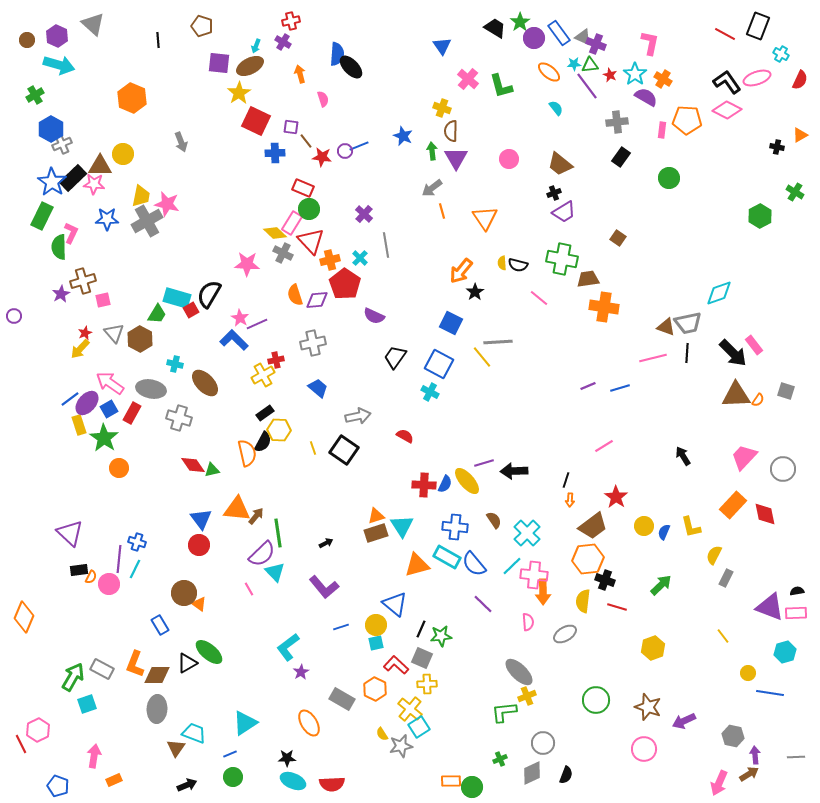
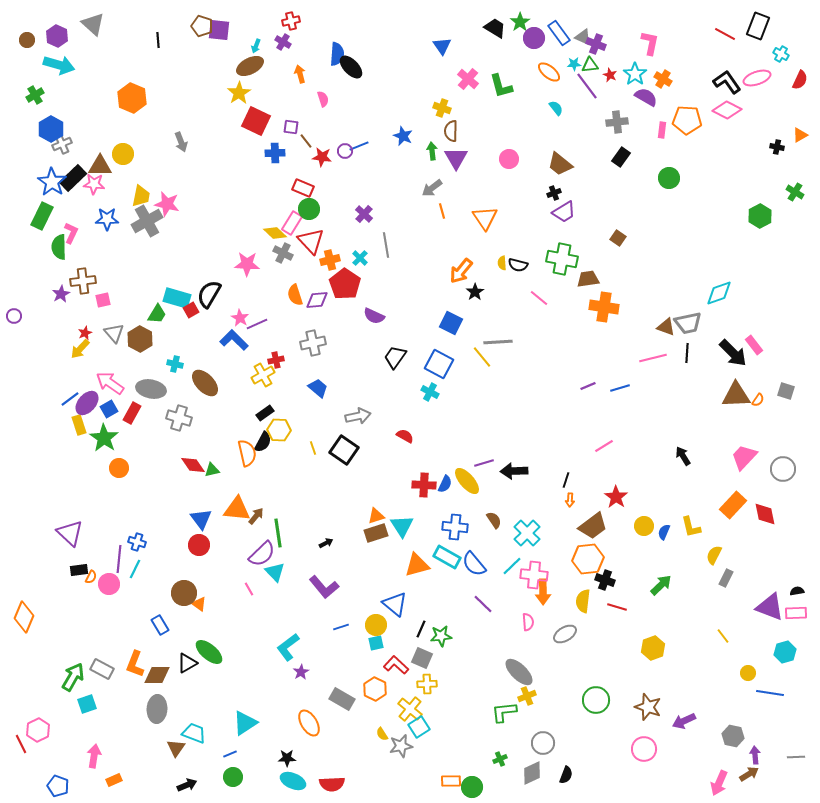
purple square at (219, 63): moved 33 px up
brown cross at (83, 281): rotated 10 degrees clockwise
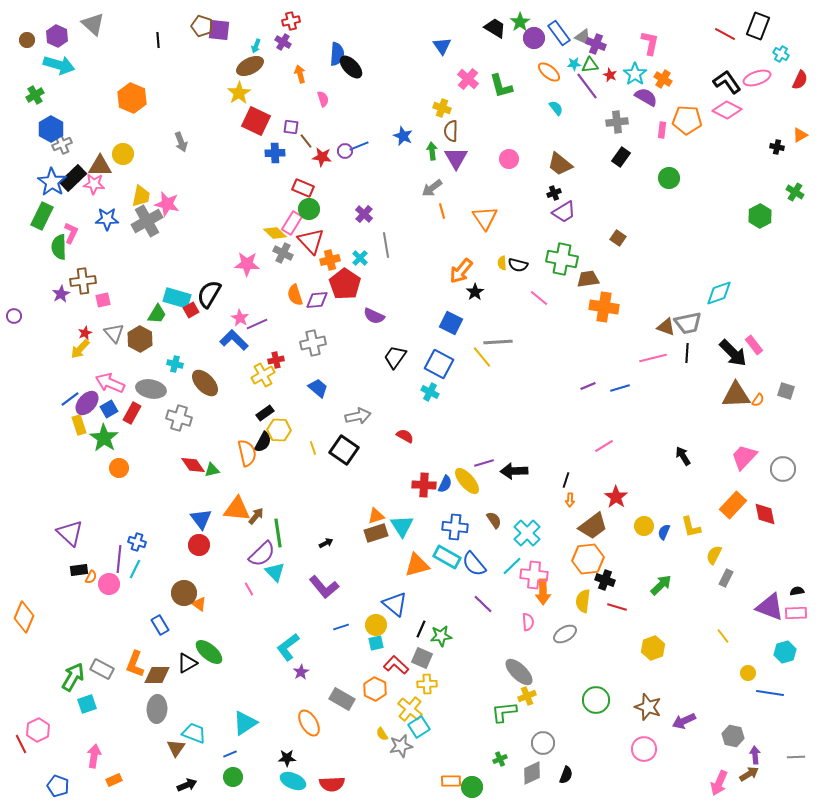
pink arrow at (110, 383): rotated 12 degrees counterclockwise
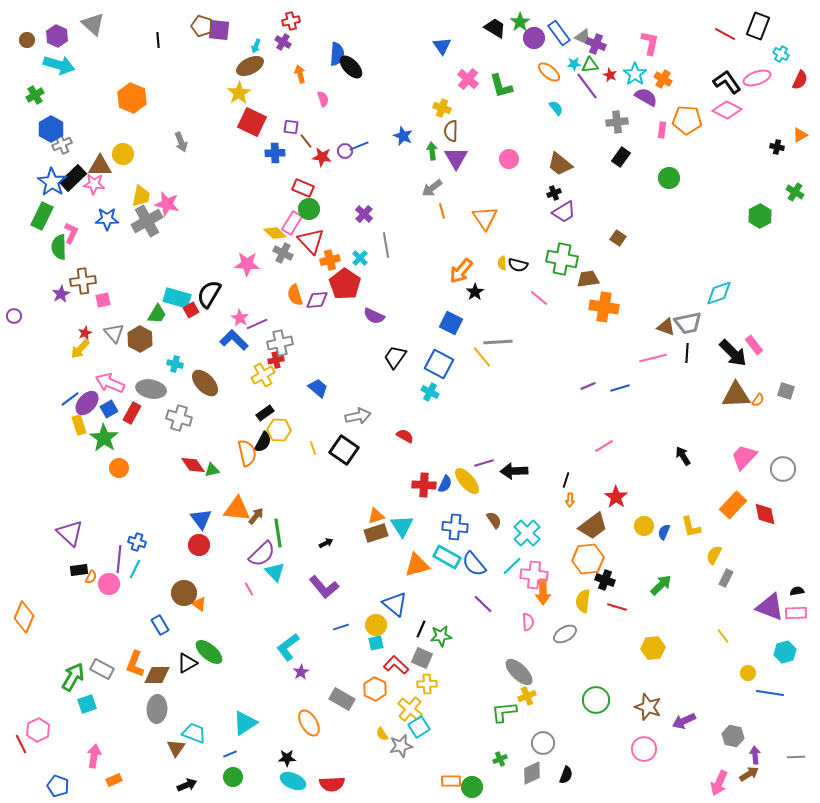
red square at (256, 121): moved 4 px left, 1 px down
gray cross at (313, 343): moved 33 px left
yellow hexagon at (653, 648): rotated 15 degrees clockwise
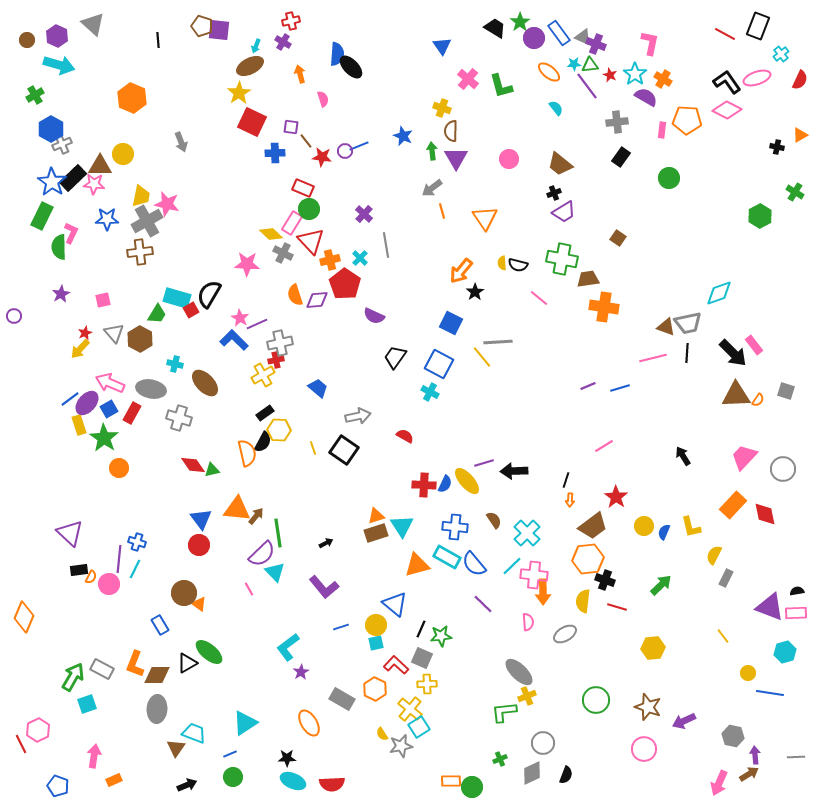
cyan cross at (781, 54): rotated 21 degrees clockwise
yellow diamond at (275, 233): moved 4 px left, 1 px down
brown cross at (83, 281): moved 57 px right, 29 px up
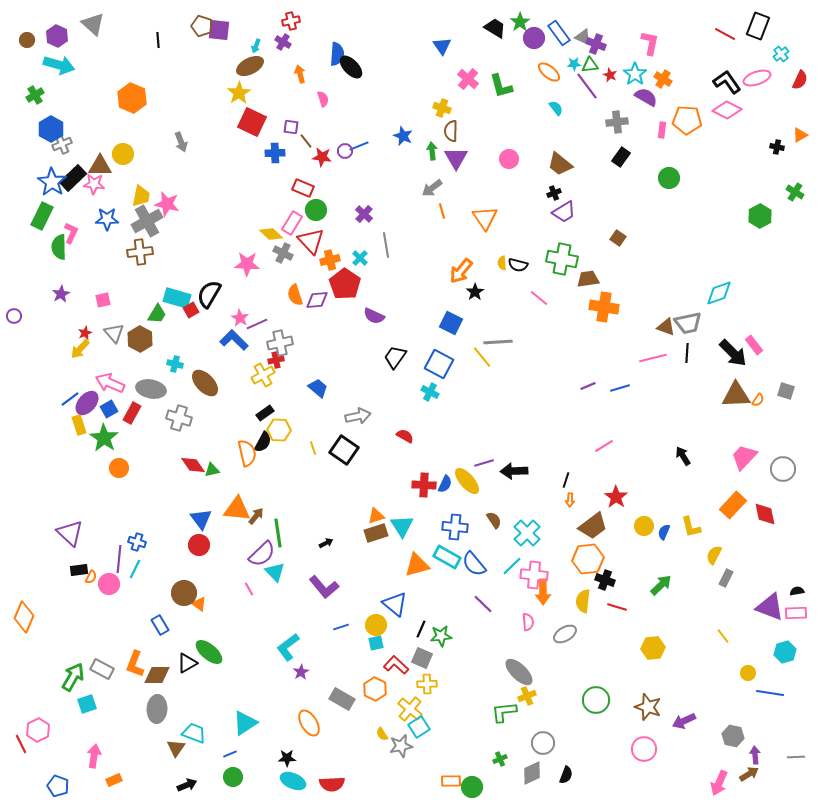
green circle at (309, 209): moved 7 px right, 1 px down
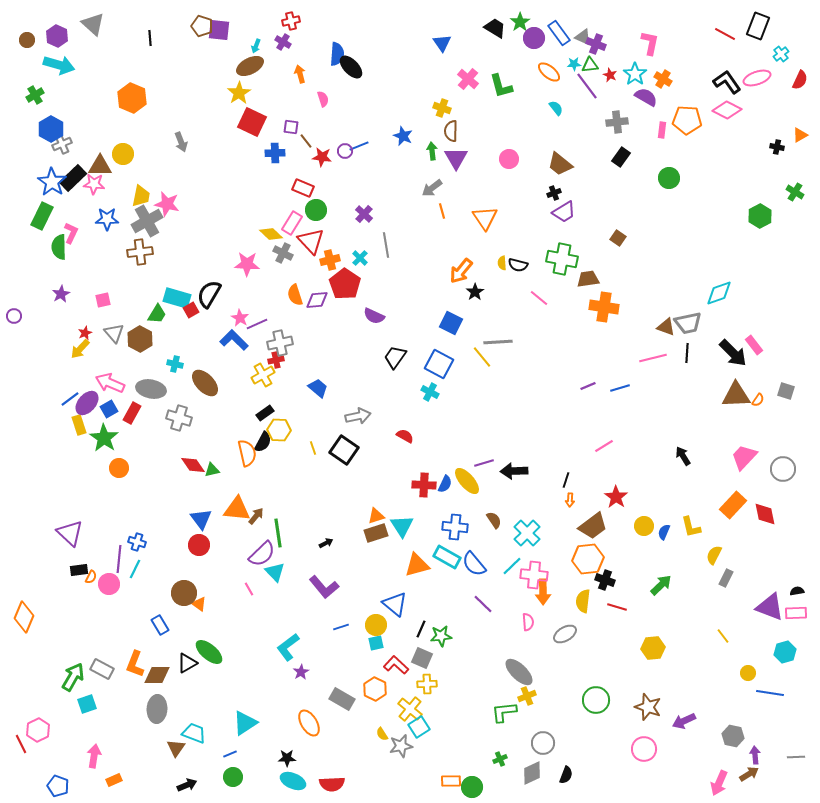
black line at (158, 40): moved 8 px left, 2 px up
blue triangle at (442, 46): moved 3 px up
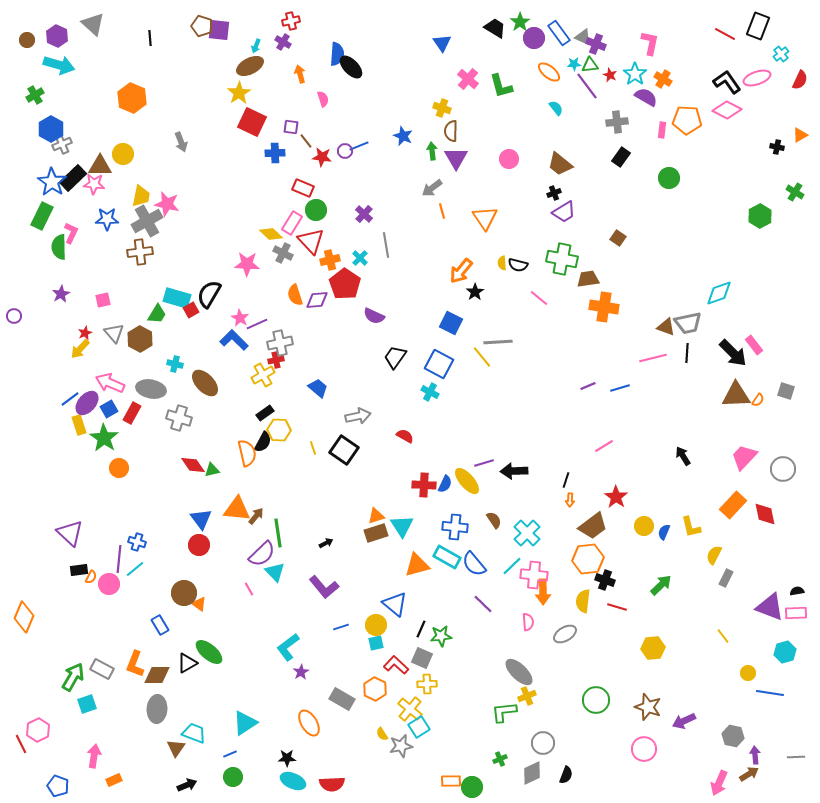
cyan line at (135, 569): rotated 24 degrees clockwise
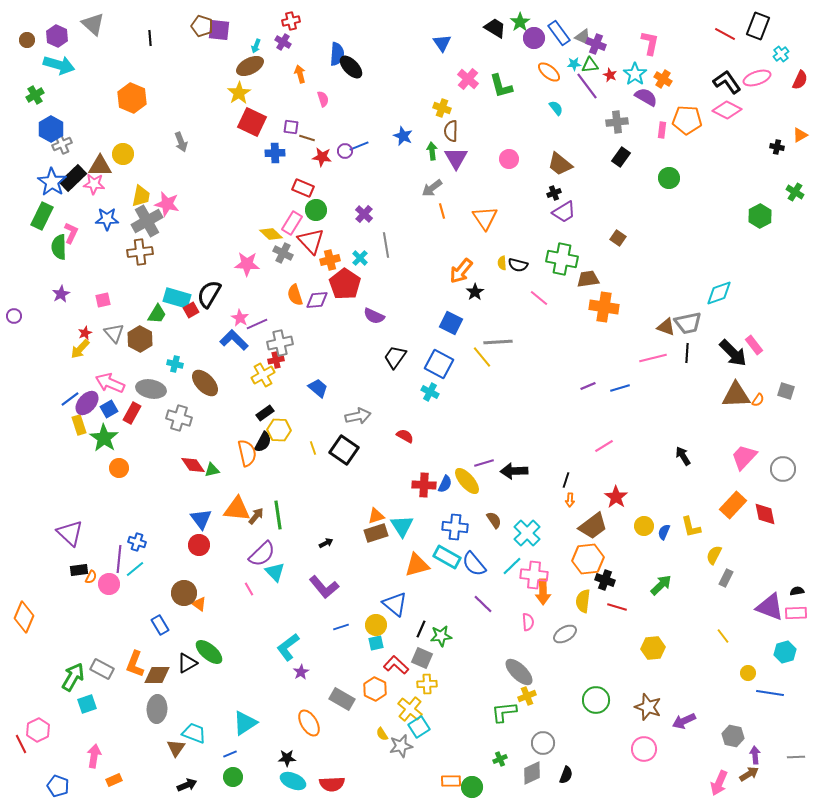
brown line at (306, 141): moved 1 px right, 3 px up; rotated 35 degrees counterclockwise
green line at (278, 533): moved 18 px up
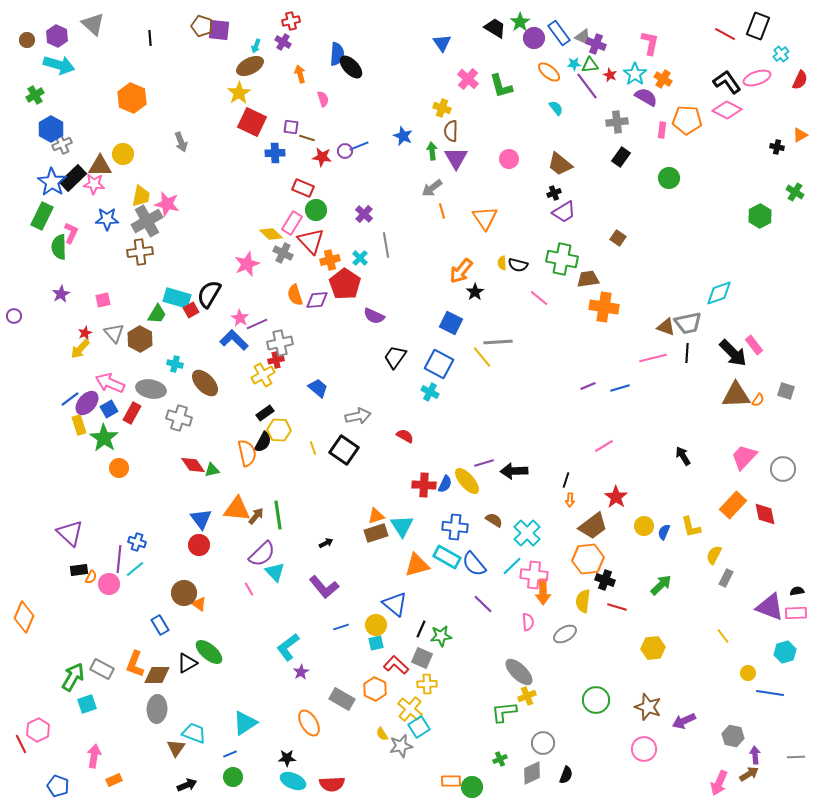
pink star at (247, 264): rotated 25 degrees counterclockwise
brown semicircle at (494, 520): rotated 24 degrees counterclockwise
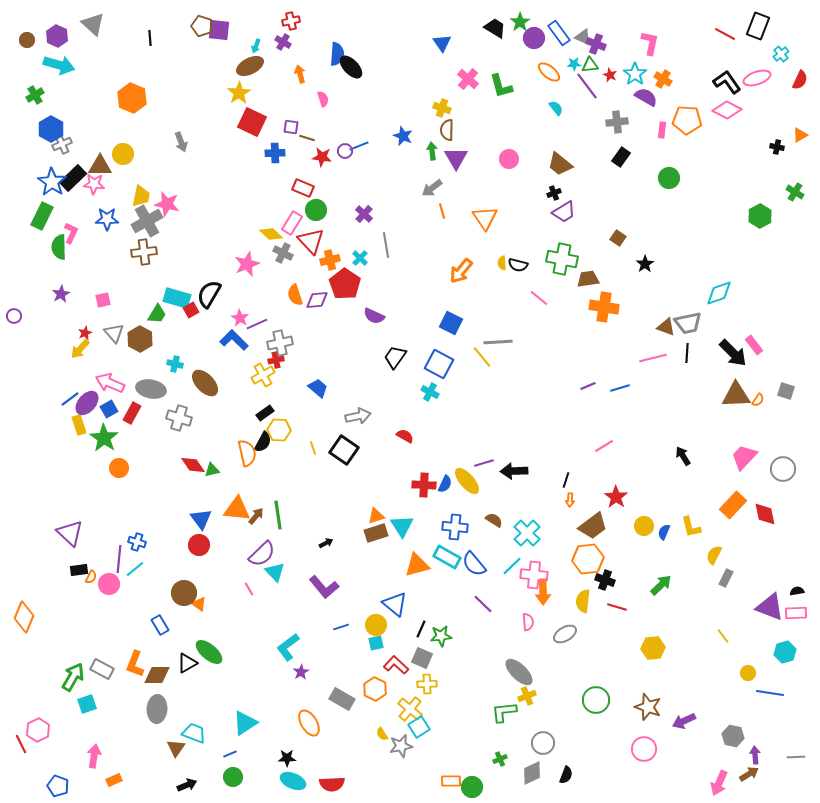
brown semicircle at (451, 131): moved 4 px left, 1 px up
brown cross at (140, 252): moved 4 px right
black star at (475, 292): moved 170 px right, 28 px up
